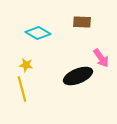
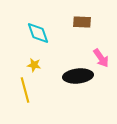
cyan diamond: rotated 40 degrees clockwise
yellow star: moved 8 px right
black ellipse: rotated 16 degrees clockwise
yellow line: moved 3 px right, 1 px down
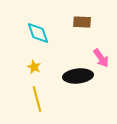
yellow star: moved 2 px down; rotated 16 degrees clockwise
yellow line: moved 12 px right, 9 px down
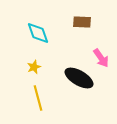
yellow star: rotated 24 degrees clockwise
black ellipse: moved 1 px right, 2 px down; rotated 36 degrees clockwise
yellow line: moved 1 px right, 1 px up
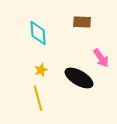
cyan diamond: rotated 15 degrees clockwise
yellow star: moved 7 px right, 3 px down
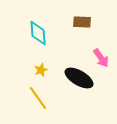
yellow line: rotated 20 degrees counterclockwise
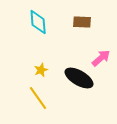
cyan diamond: moved 11 px up
pink arrow: rotated 96 degrees counterclockwise
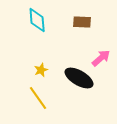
cyan diamond: moved 1 px left, 2 px up
